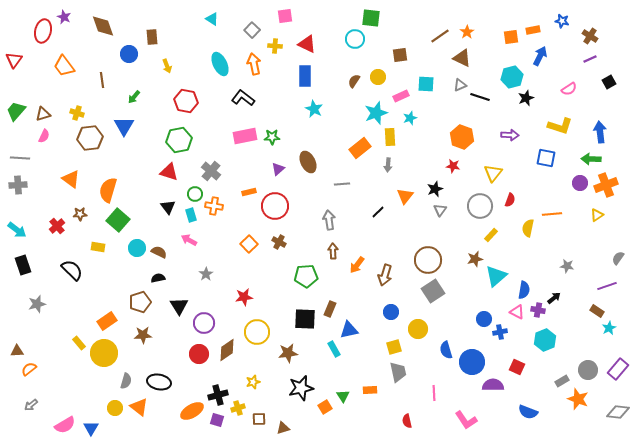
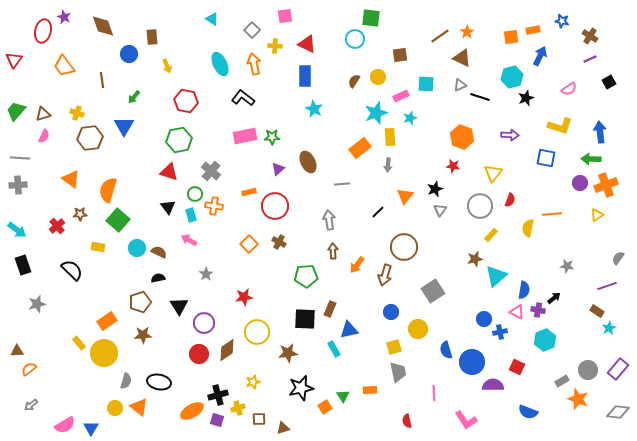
brown circle at (428, 260): moved 24 px left, 13 px up
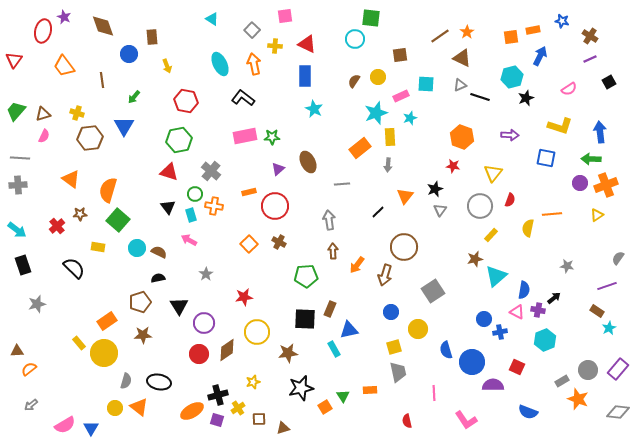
black semicircle at (72, 270): moved 2 px right, 2 px up
yellow cross at (238, 408): rotated 16 degrees counterclockwise
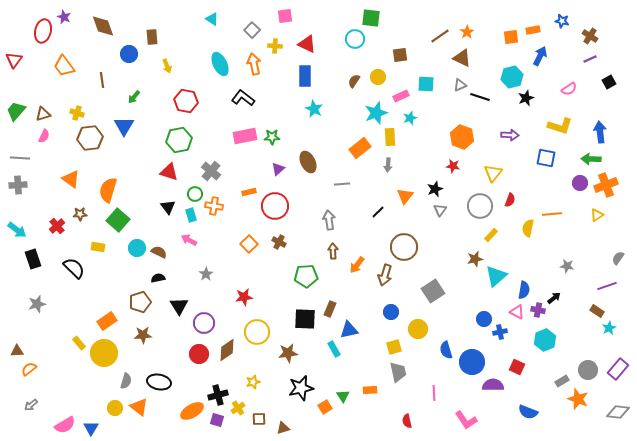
black rectangle at (23, 265): moved 10 px right, 6 px up
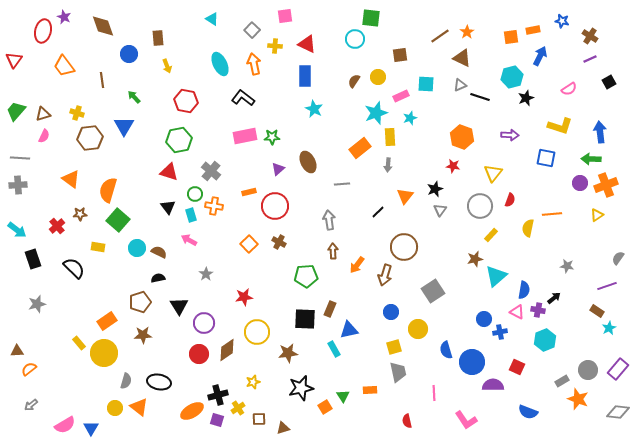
brown rectangle at (152, 37): moved 6 px right, 1 px down
green arrow at (134, 97): rotated 96 degrees clockwise
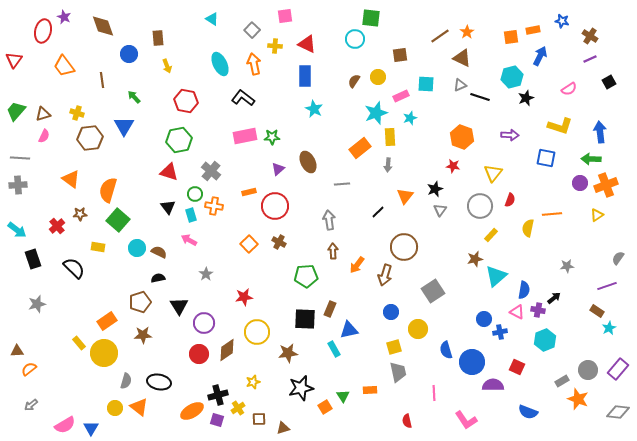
gray star at (567, 266): rotated 16 degrees counterclockwise
